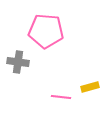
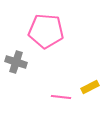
gray cross: moved 2 px left; rotated 10 degrees clockwise
yellow rectangle: rotated 12 degrees counterclockwise
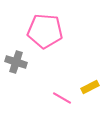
pink pentagon: moved 1 px left
pink line: moved 1 px right, 1 px down; rotated 24 degrees clockwise
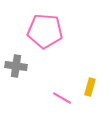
gray cross: moved 4 px down; rotated 10 degrees counterclockwise
yellow rectangle: rotated 48 degrees counterclockwise
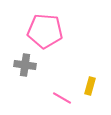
gray cross: moved 9 px right, 1 px up
yellow rectangle: moved 1 px up
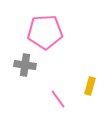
pink pentagon: moved 1 px down; rotated 8 degrees counterclockwise
pink line: moved 4 px left, 1 px down; rotated 24 degrees clockwise
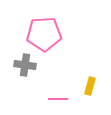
pink pentagon: moved 1 px left, 2 px down
pink line: rotated 54 degrees counterclockwise
